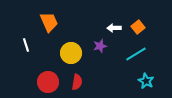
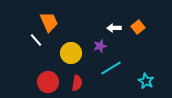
white line: moved 10 px right, 5 px up; rotated 24 degrees counterclockwise
cyan line: moved 25 px left, 14 px down
red semicircle: moved 1 px down
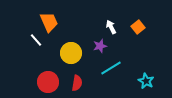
white arrow: moved 3 px left, 1 px up; rotated 64 degrees clockwise
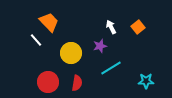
orange trapezoid: rotated 20 degrees counterclockwise
cyan star: rotated 28 degrees counterclockwise
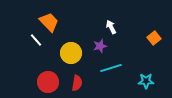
orange square: moved 16 px right, 11 px down
cyan line: rotated 15 degrees clockwise
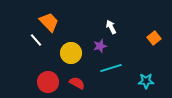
red semicircle: rotated 70 degrees counterclockwise
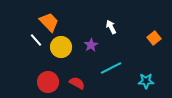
purple star: moved 9 px left, 1 px up; rotated 16 degrees counterclockwise
yellow circle: moved 10 px left, 6 px up
cyan line: rotated 10 degrees counterclockwise
